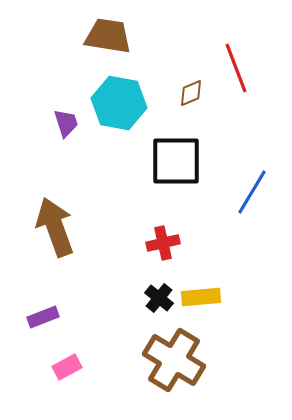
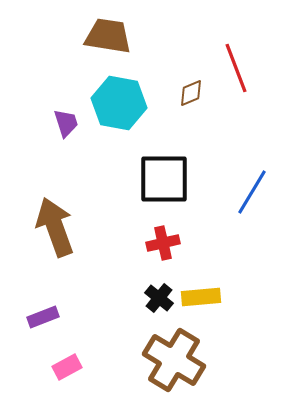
black square: moved 12 px left, 18 px down
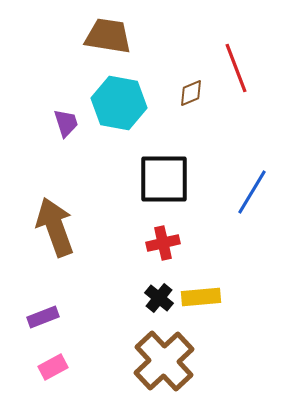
brown cross: moved 10 px left, 1 px down; rotated 16 degrees clockwise
pink rectangle: moved 14 px left
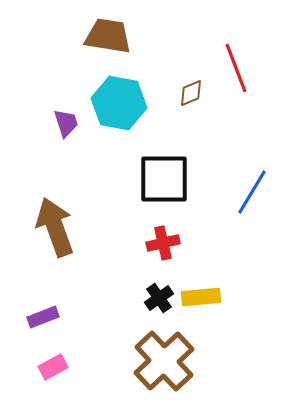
black cross: rotated 16 degrees clockwise
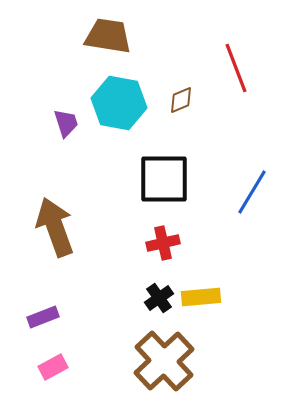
brown diamond: moved 10 px left, 7 px down
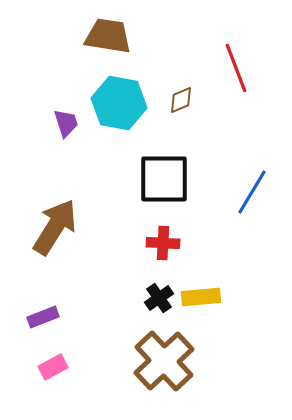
brown arrow: rotated 52 degrees clockwise
red cross: rotated 16 degrees clockwise
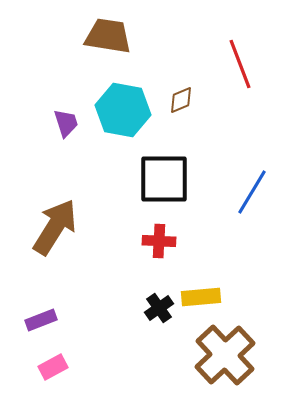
red line: moved 4 px right, 4 px up
cyan hexagon: moved 4 px right, 7 px down
red cross: moved 4 px left, 2 px up
black cross: moved 10 px down
purple rectangle: moved 2 px left, 3 px down
brown cross: moved 61 px right, 6 px up
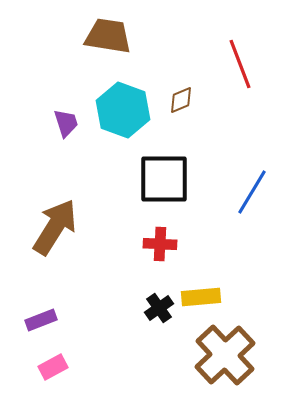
cyan hexagon: rotated 10 degrees clockwise
red cross: moved 1 px right, 3 px down
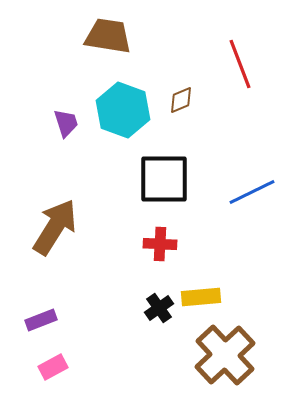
blue line: rotated 33 degrees clockwise
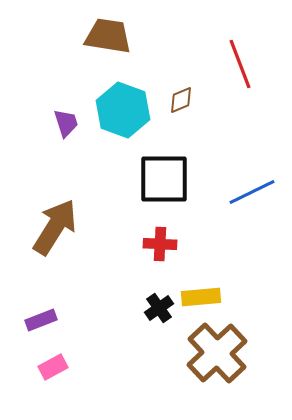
brown cross: moved 8 px left, 2 px up
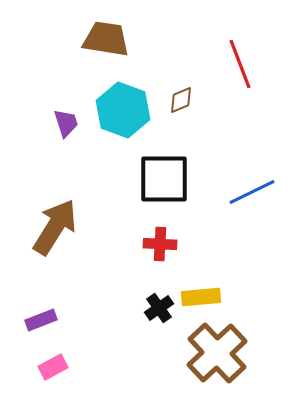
brown trapezoid: moved 2 px left, 3 px down
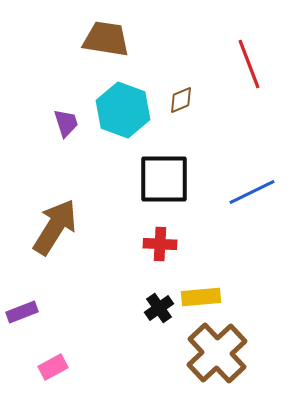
red line: moved 9 px right
purple rectangle: moved 19 px left, 8 px up
